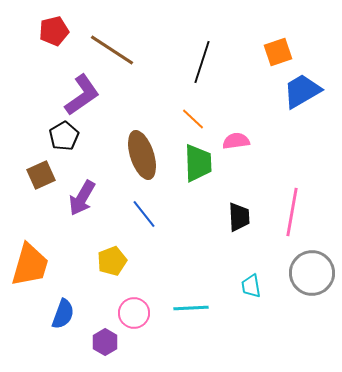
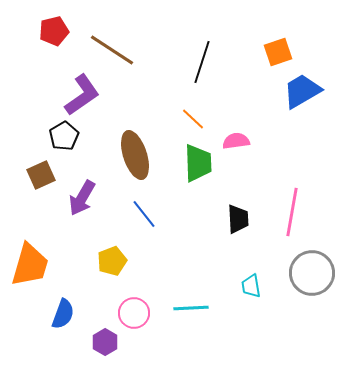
brown ellipse: moved 7 px left
black trapezoid: moved 1 px left, 2 px down
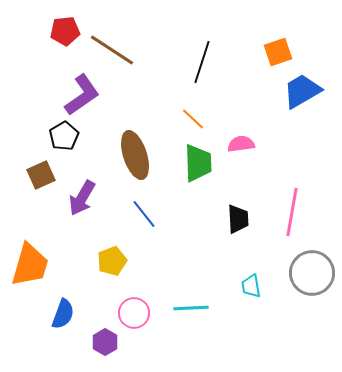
red pentagon: moved 11 px right; rotated 8 degrees clockwise
pink semicircle: moved 5 px right, 3 px down
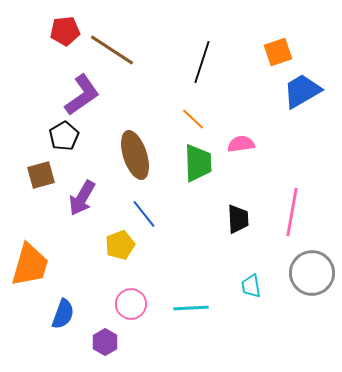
brown square: rotated 8 degrees clockwise
yellow pentagon: moved 8 px right, 16 px up
pink circle: moved 3 px left, 9 px up
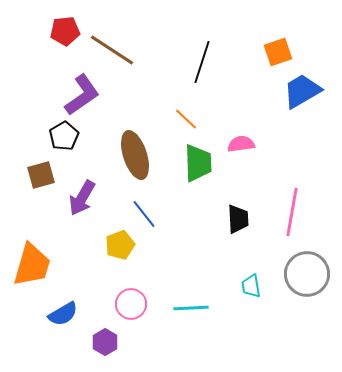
orange line: moved 7 px left
orange trapezoid: moved 2 px right
gray circle: moved 5 px left, 1 px down
blue semicircle: rotated 40 degrees clockwise
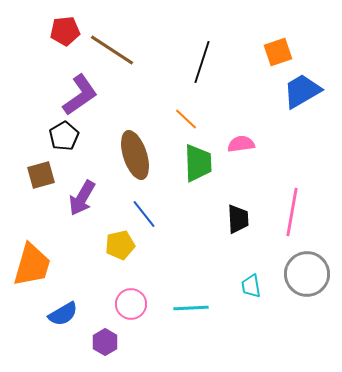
purple L-shape: moved 2 px left
yellow pentagon: rotated 8 degrees clockwise
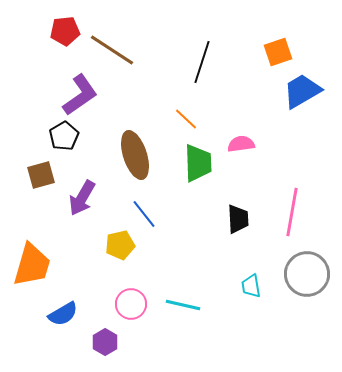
cyan line: moved 8 px left, 3 px up; rotated 16 degrees clockwise
